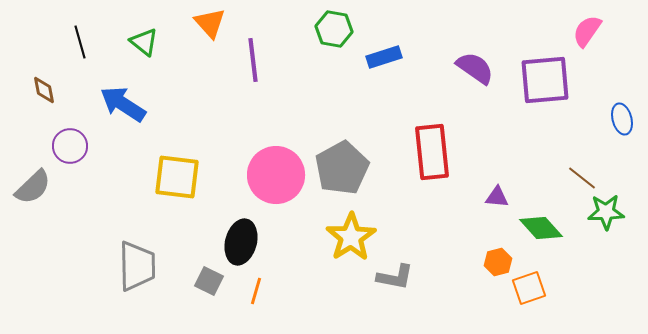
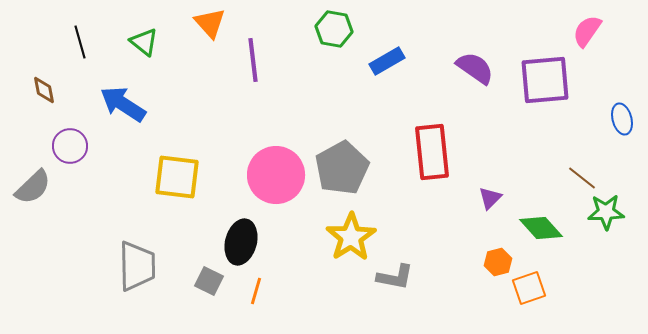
blue rectangle: moved 3 px right, 4 px down; rotated 12 degrees counterclockwise
purple triangle: moved 7 px left, 1 px down; rotated 50 degrees counterclockwise
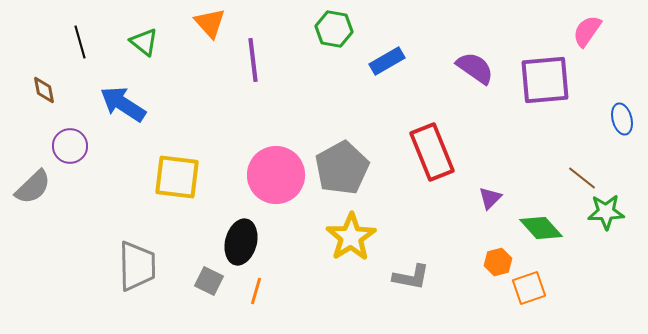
red rectangle: rotated 16 degrees counterclockwise
gray L-shape: moved 16 px right
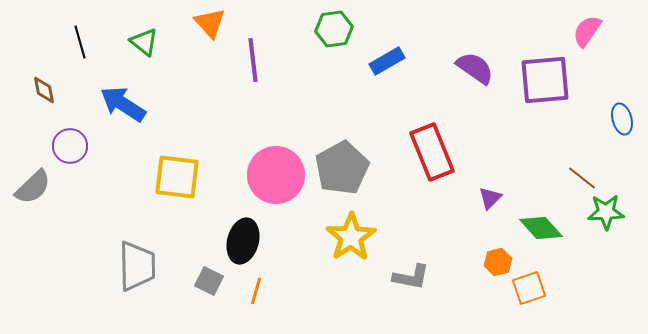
green hexagon: rotated 18 degrees counterclockwise
black ellipse: moved 2 px right, 1 px up
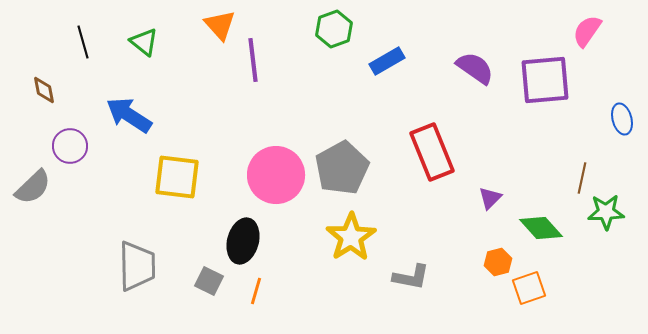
orange triangle: moved 10 px right, 2 px down
green hexagon: rotated 12 degrees counterclockwise
black line: moved 3 px right
blue arrow: moved 6 px right, 11 px down
brown line: rotated 64 degrees clockwise
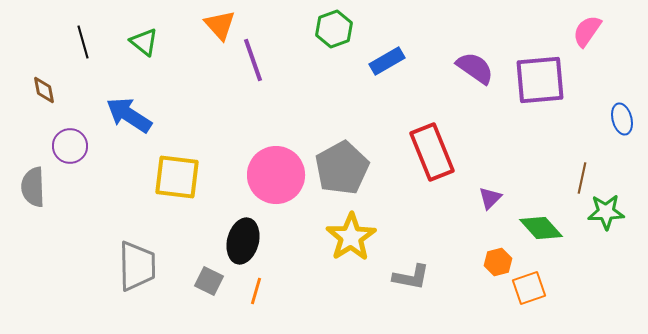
purple line: rotated 12 degrees counterclockwise
purple square: moved 5 px left
gray semicircle: rotated 132 degrees clockwise
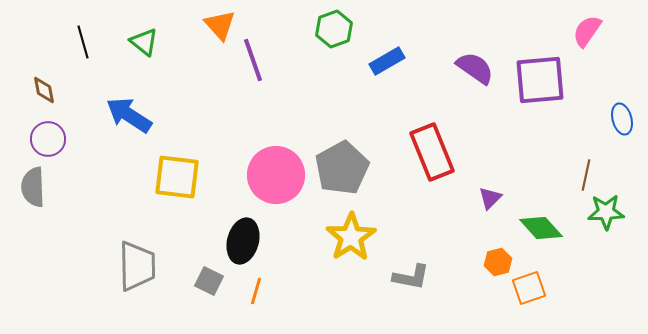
purple circle: moved 22 px left, 7 px up
brown line: moved 4 px right, 3 px up
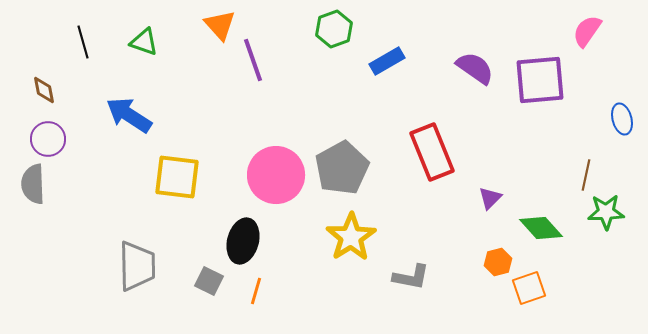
green triangle: rotated 20 degrees counterclockwise
gray semicircle: moved 3 px up
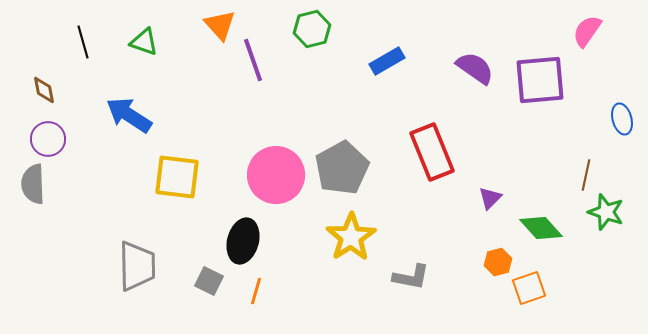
green hexagon: moved 22 px left; rotated 6 degrees clockwise
green star: rotated 21 degrees clockwise
